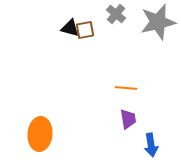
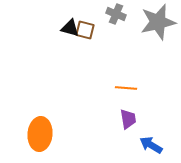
gray cross: rotated 18 degrees counterclockwise
brown square: rotated 24 degrees clockwise
blue arrow: rotated 130 degrees clockwise
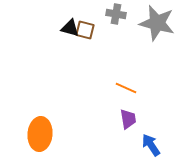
gray cross: rotated 12 degrees counterclockwise
gray star: moved 1 px left, 1 px down; rotated 27 degrees clockwise
orange line: rotated 20 degrees clockwise
blue arrow: rotated 25 degrees clockwise
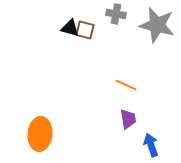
gray star: moved 2 px down
orange line: moved 3 px up
blue arrow: rotated 15 degrees clockwise
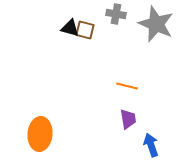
gray star: moved 1 px left, 1 px up; rotated 9 degrees clockwise
orange line: moved 1 px right, 1 px down; rotated 10 degrees counterclockwise
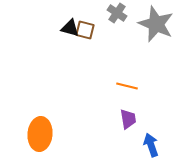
gray cross: moved 1 px right, 1 px up; rotated 24 degrees clockwise
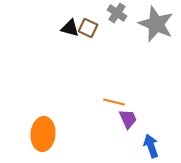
brown square: moved 3 px right, 2 px up; rotated 12 degrees clockwise
orange line: moved 13 px left, 16 px down
purple trapezoid: rotated 15 degrees counterclockwise
orange ellipse: moved 3 px right
blue arrow: moved 1 px down
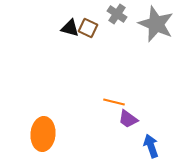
gray cross: moved 1 px down
purple trapezoid: rotated 150 degrees clockwise
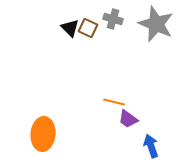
gray cross: moved 4 px left, 5 px down; rotated 18 degrees counterclockwise
black triangle: rotated 30 degrees clockwise
